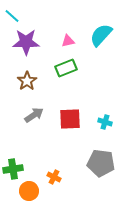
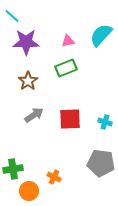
brown star: moved 1 px right
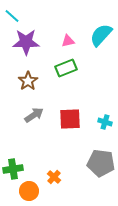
orange cross: rotated 16 degrees clockwise
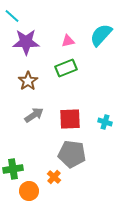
gray pentagon: moved 29 px left, 9 px up
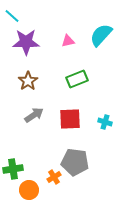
green rectangle: moved 11 px right, 11 px down
gray pentagon: moved 3 px right, 8 px down
orange cross: rotated 16 degrees clockwise
orange circle: moved 1 px up
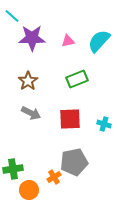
cyan semicircle: moved 2 px left, 6 px down
purple star: moved 6 px right, 4 px up
gray arrow: moved 3 px left, 2 px up; rotated 60 degrees clockwise
cyan cross: moved 1 px left, 2 px down
gray pentagon: moved 1 px left; rotated 20 degrees counterclockwise
